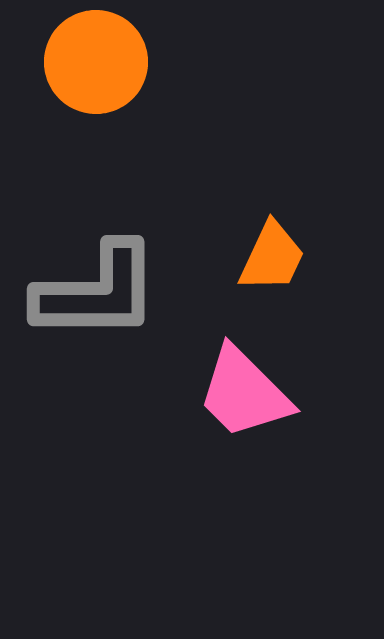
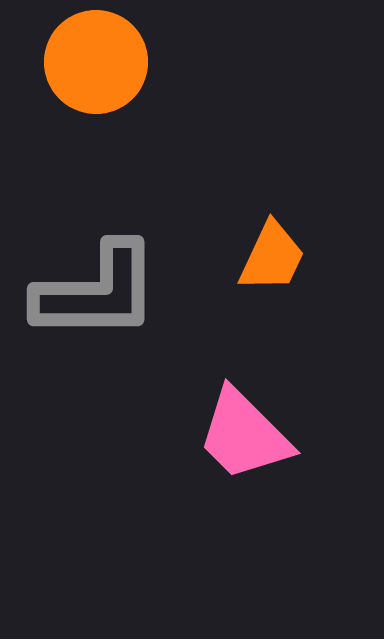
pink trapezoid: moved 42 px down
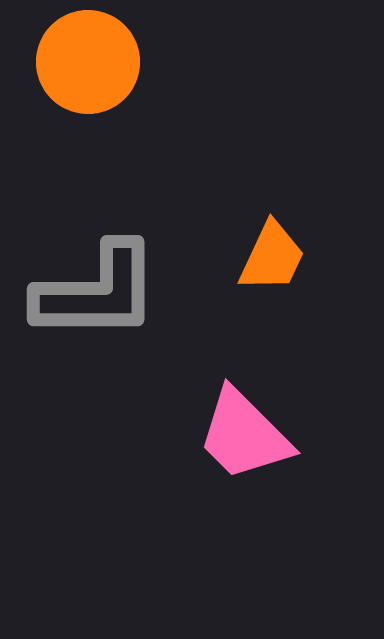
orange circle: moved 8 px left
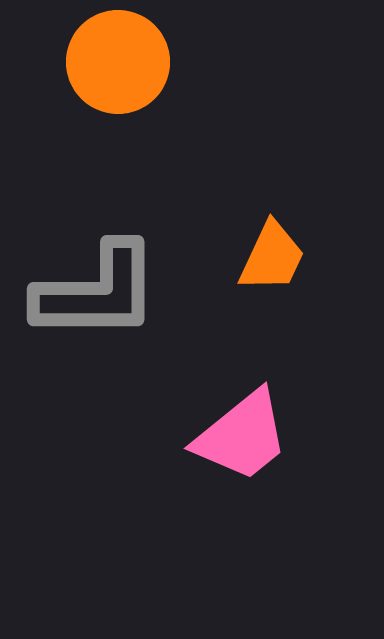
orange circle: moved 30 px right
pink trapezoid: moved 2 px left, 1 px down; rotated 84 degrees counterclockwise
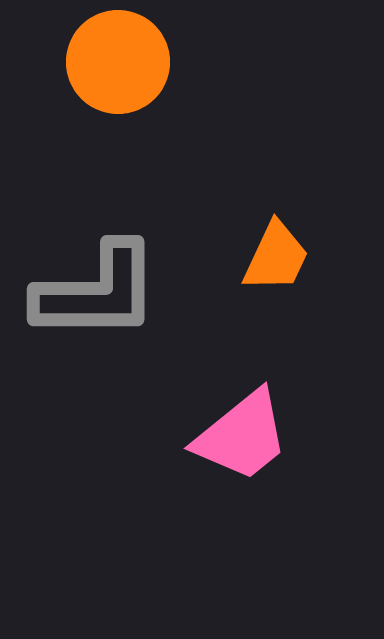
orange trapezoid: moved 4 px right
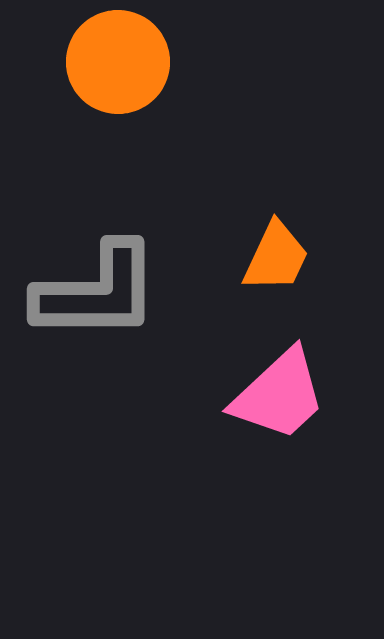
pink trapezoid: moved 37 px right, 41 px up; rotated 4 degrees counterclockwise
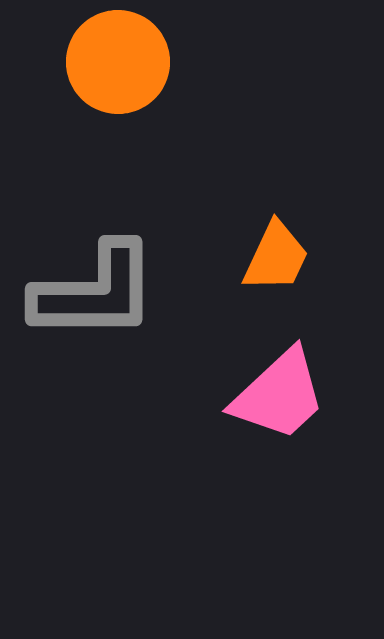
gray L-shape: moved 2 px left
